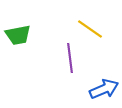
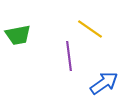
purple line: moved 1 px left, 2 px up
blue arrow: moved 6 px up; rotated 12 degrees counterclockwise
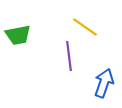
yellow line: moved 5 px left, 2 px up
blue arrow: rotated 36 degrees counterclockwise
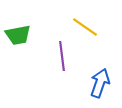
purple line: moved 7 px left
blue arrow: moved 4 px left
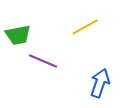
yellow line: rotated 64 degrees counterclockwise
purple line: moved 19 px left, 5 px down; rotated 60 degrees counterclockwise
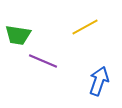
green trapezoid: rotated 20 degrees clockwise
blue arrow: moved 1 px left, 2 px up
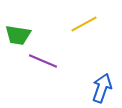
yellow line: moved 1 px left, 3 px up
blue arrow: moved 3 px right, 7 px down
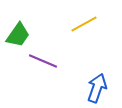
green trapezoid: rotated 64 degrees counterclockwise
blue arrow: moved 5 px left
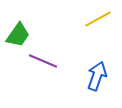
yellow line: moved 14 px right, 5 px up
blue arrow: moved 12 px up
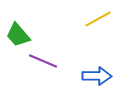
green trapezoid: rotated 104 degrees clockwise
blue arrow: rotated 72 degrees clockwise
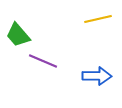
yellow line: rotated 16 degrees clockwise
